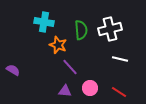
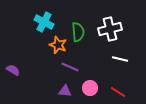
cyan cross: rotated 18 degrees clockwise
green semicircle: moved 3 px left, 2 px down
purple line: rotated 24 degrees counterclockwise
red line: moved 1 px left
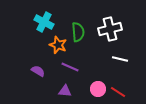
purple semicircle: moved 25 px right, 1 px down
pink circle: moved 8 px right, 1 px down
